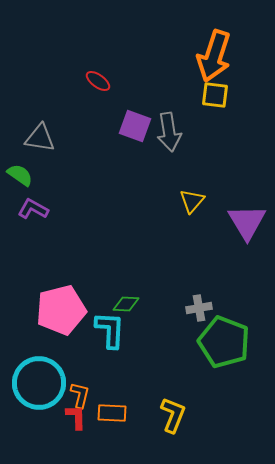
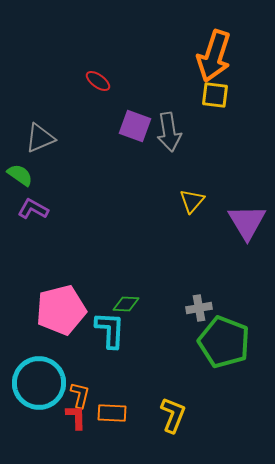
gray triangle: rotated 32 degrees counterclockwise
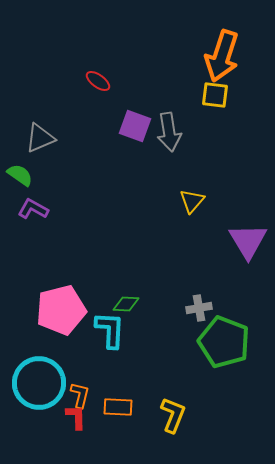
orange arrow: moved 8 px right
purple triangle: moved 1 px right, 19 px down
orange rectangle: moved 6 px right, 6 px up
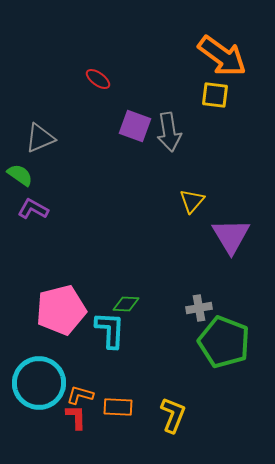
orange arrow: rotated 72 degrees counterclockwise
red ellipse: moved 2 px up
purple triangle: moved 17 px left, 5 px up
orange L-shape: rotated 88 degrees counterclockwise
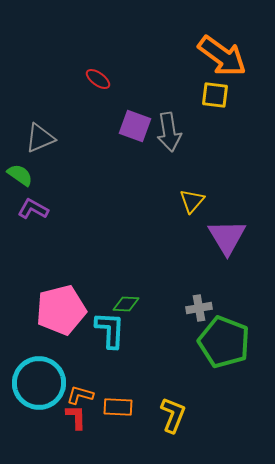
purple triangle: moved 4 px left, 1 px down
